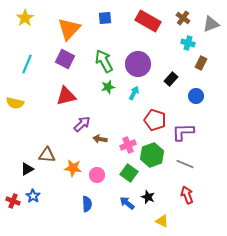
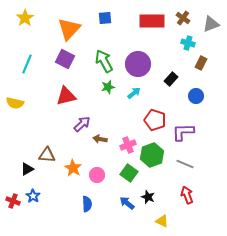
red rectangle: moved 4 px right; rotated 30 degrees counterclockwise
cyan arrow: rotated 24 degrees clockwise
orange star: rotated 24 degrees clockwise
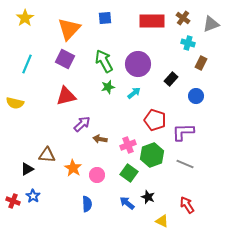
red arrow: moved 10 px down; rotated 12 degrees counterclockwise
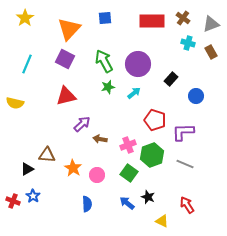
brown rectangle: moved 10 px right, 11 px up; rotated 56 degrees counterclockwise
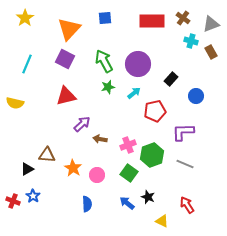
cyan cross: moved 3 px right, 2 px up
red pentagon: moved 9 px up; rotated 30 degrees counterclockwise
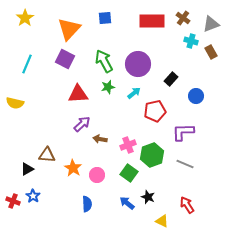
red triangle: moved 12 px right, 2 px up; rotated 10 degrees clockwise
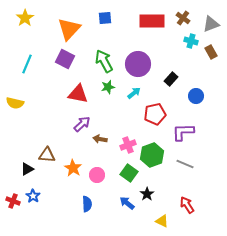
red triangle: rotated 15 degrees clockwise
red pentagon: moved 3 px down
black star: moved 1 px left, 3 px up; rotated 16 degrees clockwise
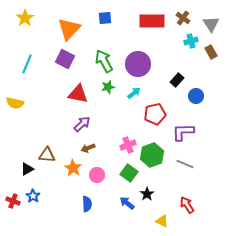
gray triangle: rotated 42 degrees counterclockwise
cyan cross: rotated 32 degrees counterclockwise
black rectangle: moved 6 px right, 1 px down
brown arrow: moved 12 px left, 9 px down; rotated 32 degrees counterclockwise
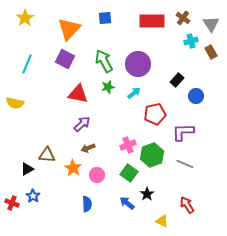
red cross: moved 1 px left, 2 px down
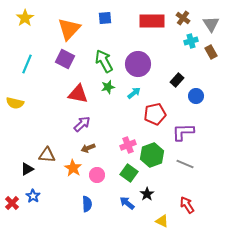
red cross: rotated 24 degrees clockwise
